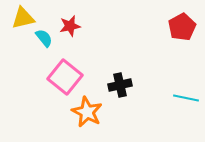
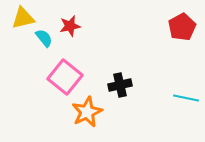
orange star: rotated 20 degrees clockwise
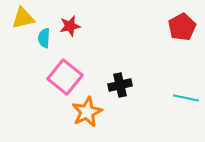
cyan semicircle: rotated 138 degrees counterclockwise
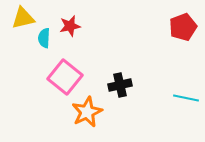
red pentagon: moved 1 px right; rotated 8 degrees clockwise
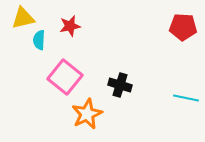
red pentagon: rotated 24 degrees clockwise
cyan semicircle: moved 5 px left, 2 px down
black cross: rotated 30 degrees clockwise
orange star: moved 2 px down
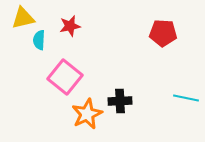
red pentagon: moved 20 px left, 6 px down
black cross: moved 16 px down; rotated 20 degrees counterclockwise
